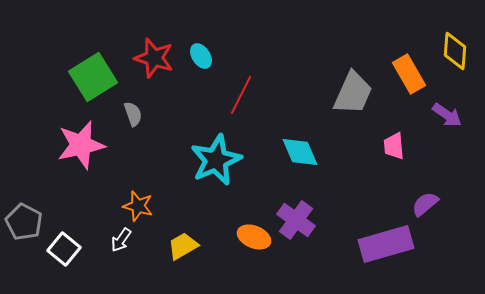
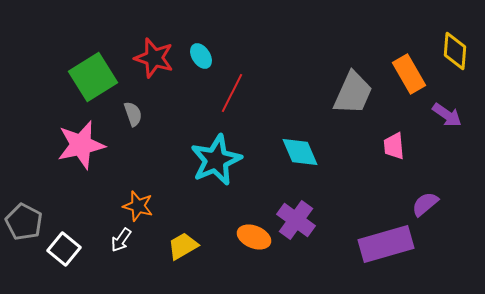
red line: moved 9 px left, 2 px up
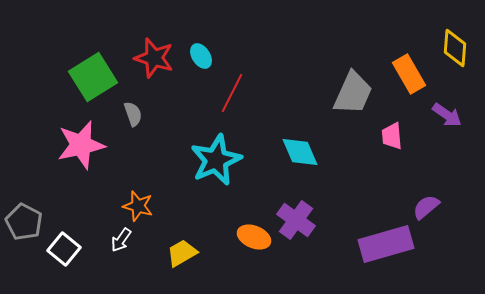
yellow diamond: moved 3 px up
pink trapezoid: moved 2 px left, 10 px up
purple semicircle: moved 1 px right, 3 px down
yellow trapezoid: moved 1 px left, 7 px down
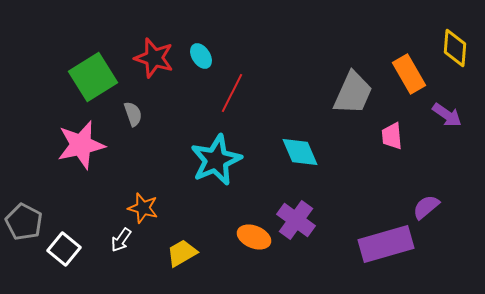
orange star: moved 5 px right, 2 px down
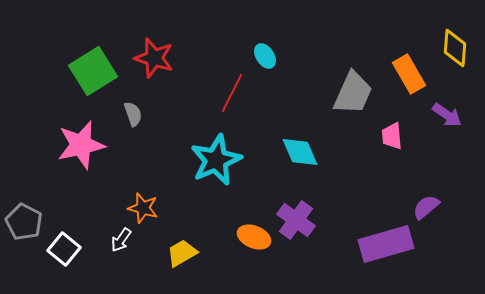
cyan ellipse: moved 64 px right
green square: moved 6 px up
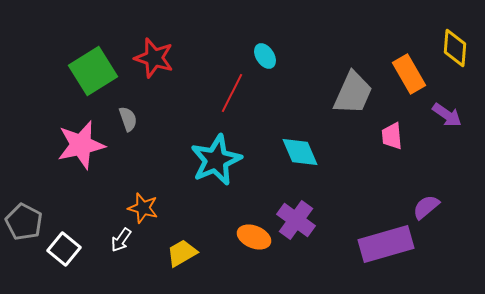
gray semicircle: moved 5 px left, 5 px down
